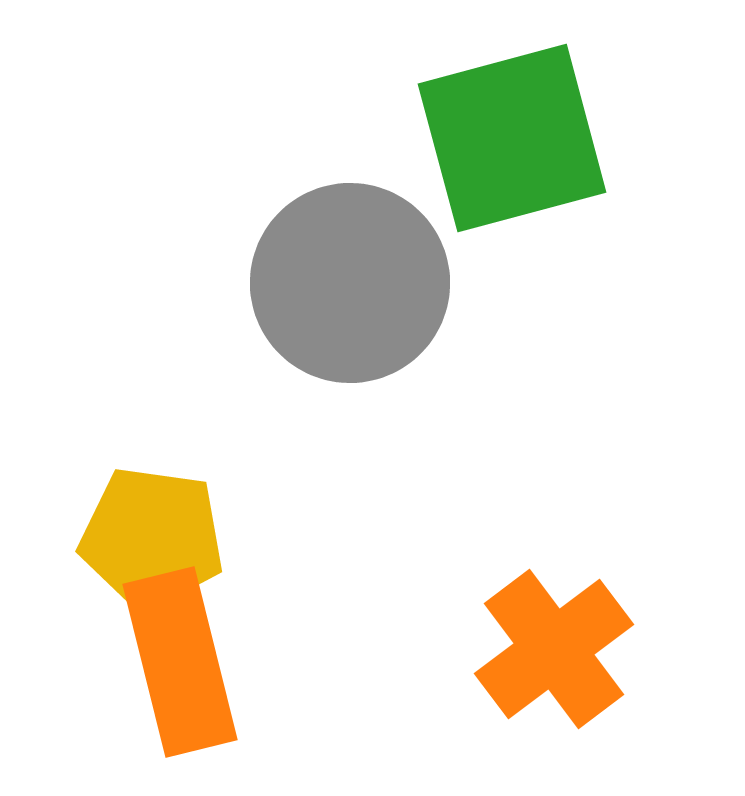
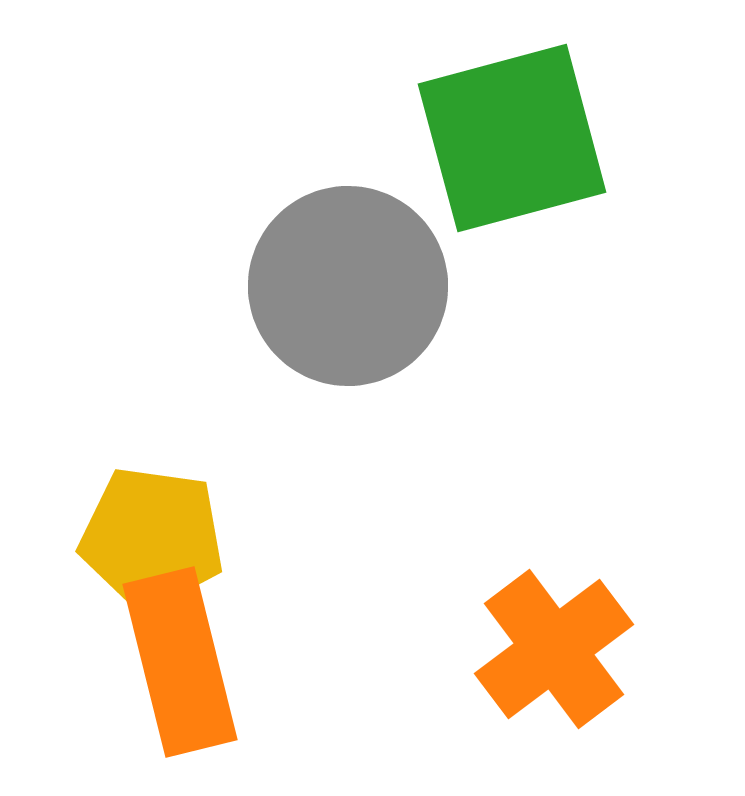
gray circle: moved 2 px left, 3 px down
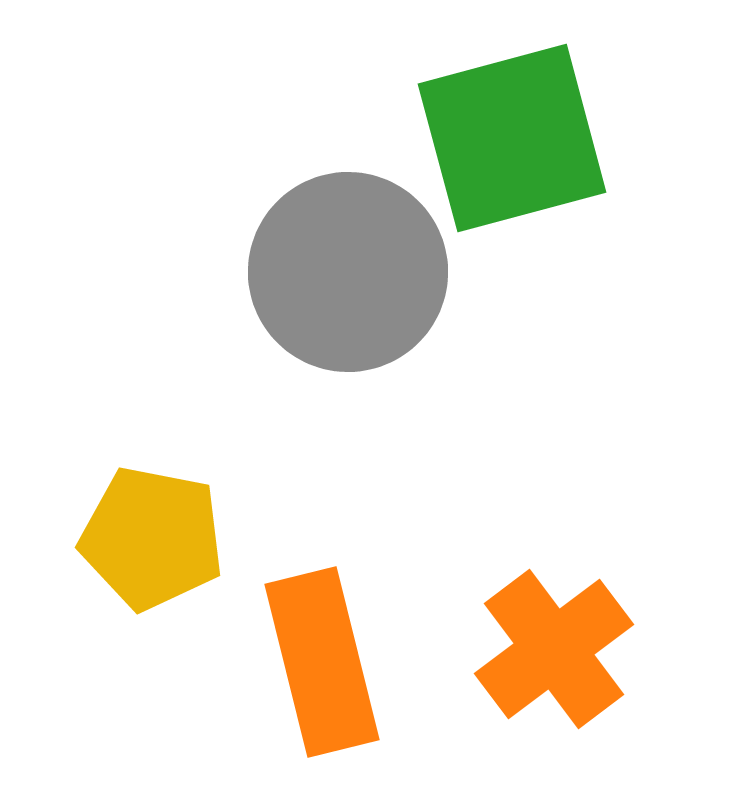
gray circle: moved 14 px up
yellow pentagon: rotated 3 degrees clockwise
orange rectangle: moved 142 px right
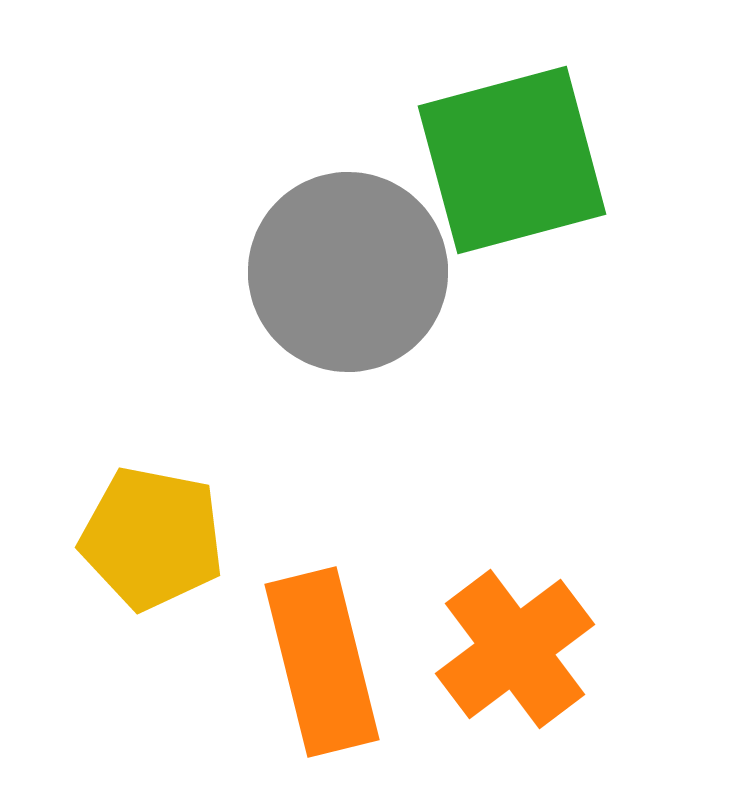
green square: moved 22 px down
orange cross: moved 39 px left
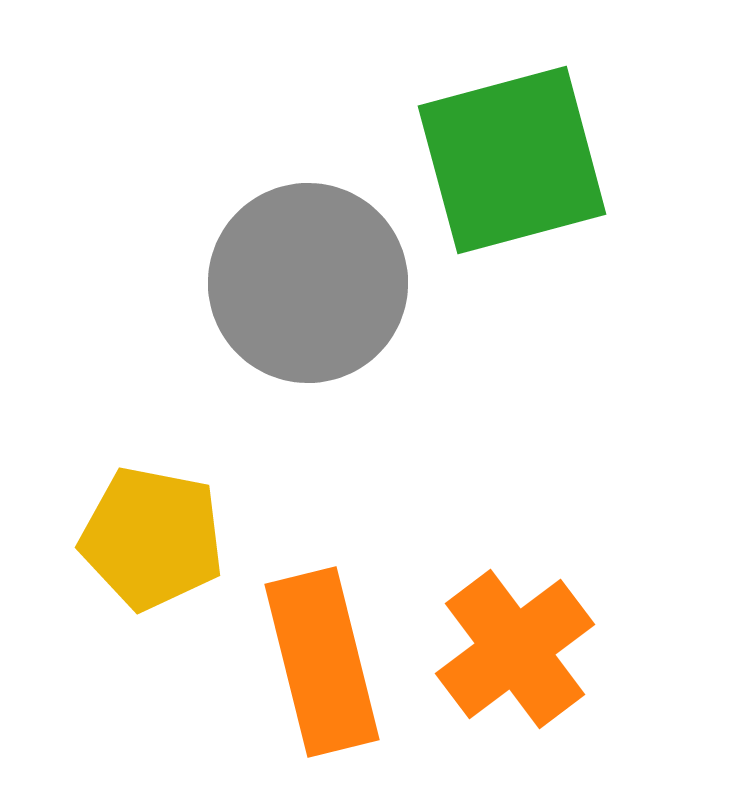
gray circle: moved 40 px left, 11 px down
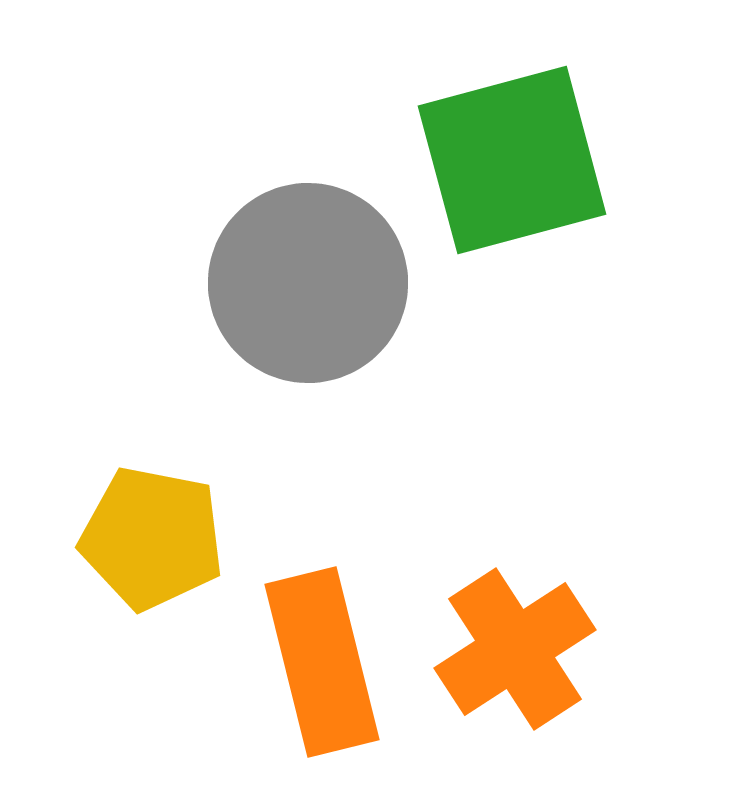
orange cross: rotated 4 degrees clockwise
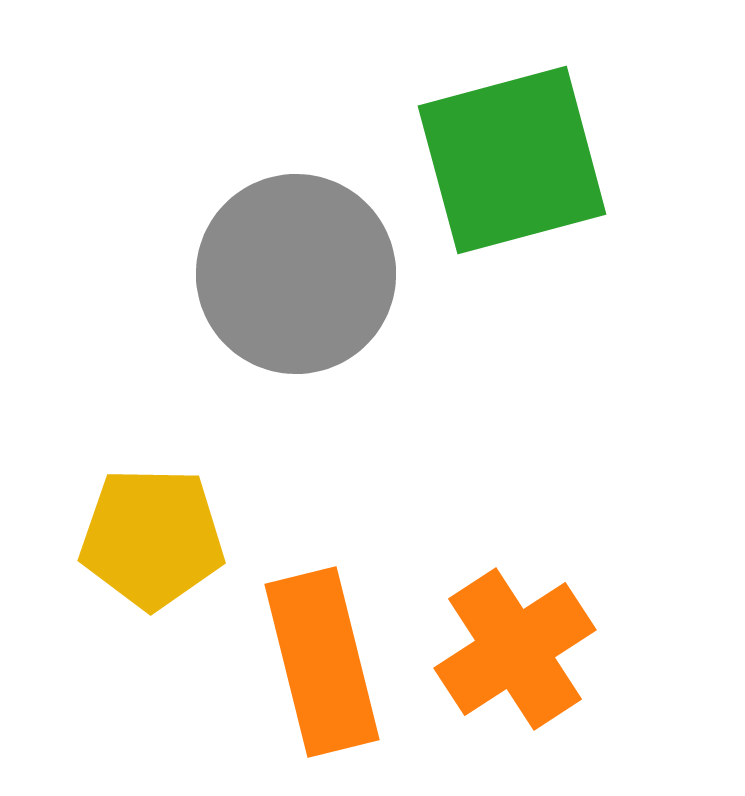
gray circle: moved 12 px left, 9 px up
yellow pentagon: rotated 10 degrees counterclockwise
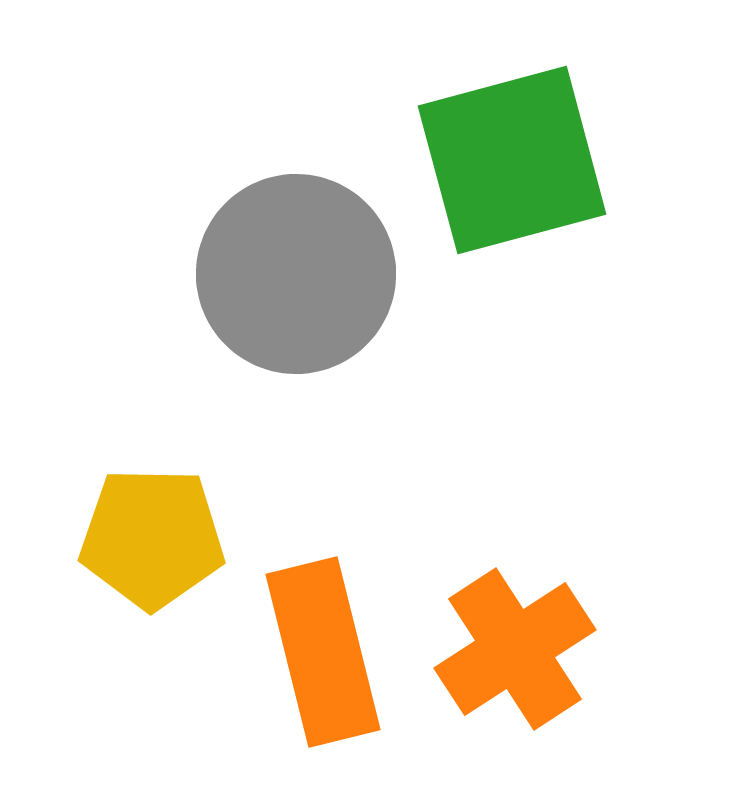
orange rectangle: moved 1 px right, 10 px up
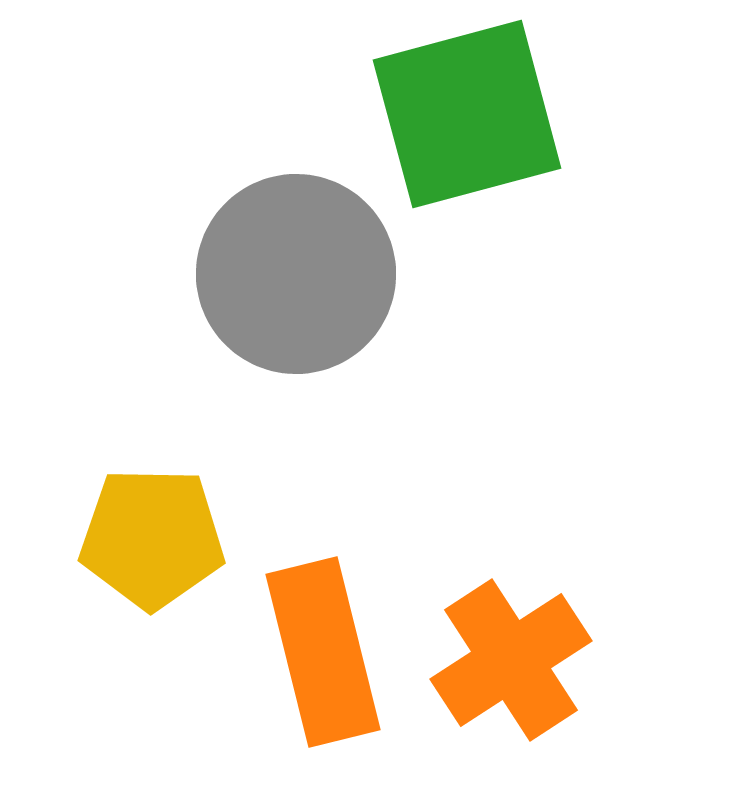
green square: moved 45 px left, 46 px up
orange cross: moved 4 px left, 11 px down
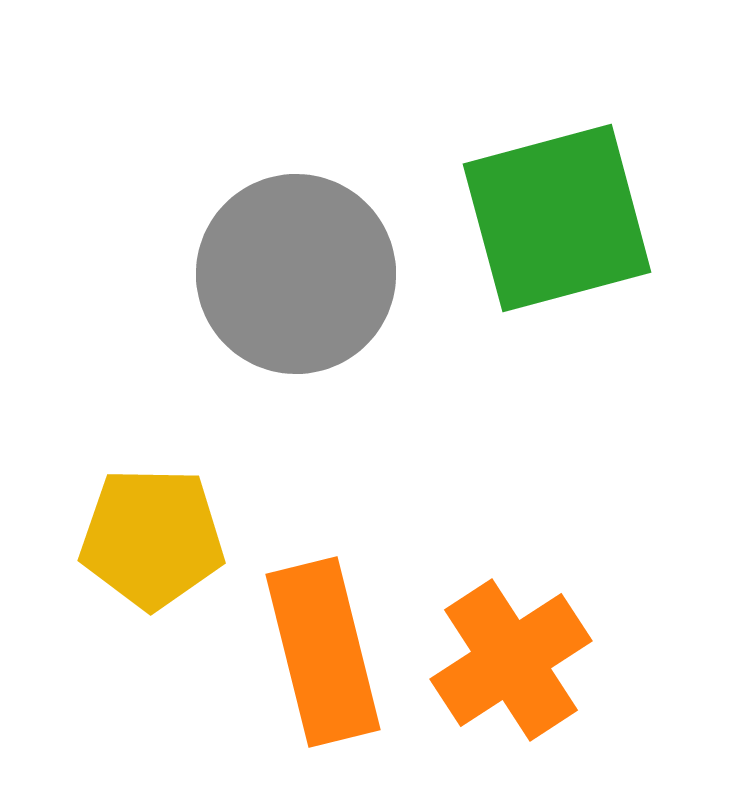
green square: moved 90 px right, 104 px down
